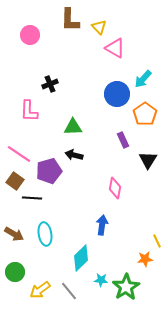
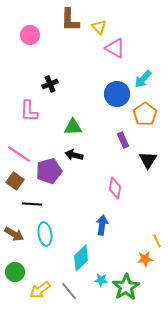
black line: moved 6 px down
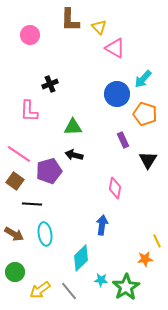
orange pentagon: rotated 20 degrees counterclockwise
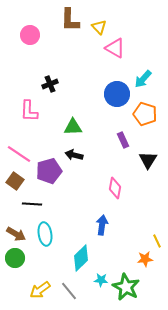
brown arrow: moved 2 px right
green circle: moved 14 px up
green star: rotated 12 degrees counterclockwise
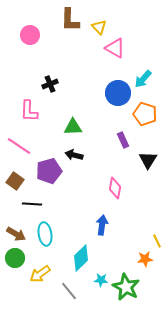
blue circle: moved 1 px right, 1 px up
pink line: moved 8 px up
yellow arrow: moved 16 px up
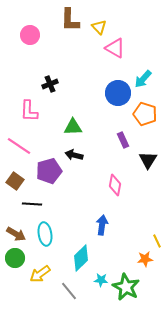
pink diamond: moved 3 px up
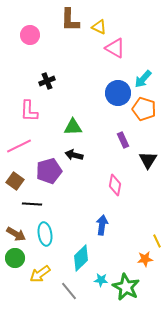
yellow triangle: rotated 21 degrees counterclockwise
black cross: moved 3 px left, 3 px up
orange pentagon: moved 1 px left, 5 px up
pink line: rotated 60 degrees counterclockwise
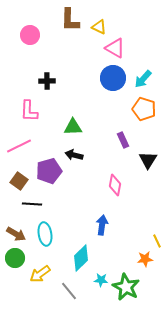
black cross: rotated 21 degrees clockwise
blue circle: moved 5 px left, 15 px up
brown square: moved 4 px right
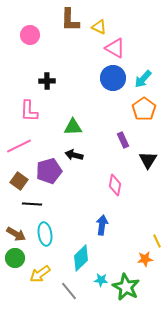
orange pentagon: rotated 20 degrees clockwise
